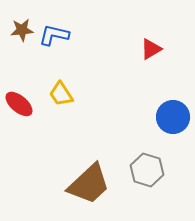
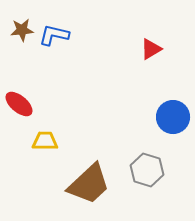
yellow trapezoid: moved 16 px left, 47 px down; rotated 124 degrees clockwise
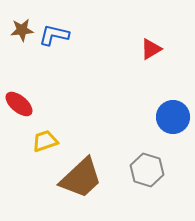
yellow trapezoid: rotated 20 degrees counterclockwise
brown trapezoid: moved 8 px left, 6 px up
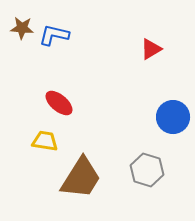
brown star: moved 2 px up; rotated 10 degrees clockwise
red ellipse: moved 40 px right, 1 px up
yellow trapezoid: rotated 28 degrees clockwise
brown trapezoid: rotated 15 degrees counterclockwise
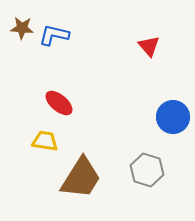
red triangle: moved 2 px left, 3 px up; rotated 40 degrees counterclockwise
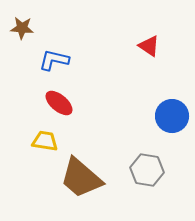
blue L-shape: moved 25 px down
red triangle: rotated 15 degrees counterclockwise
blue circle: moved 1 px left, 1 px up
gray hexagon: rotated 8 degrees counterclockwise
brown trapezoid: rotated 99 degrees clockwise
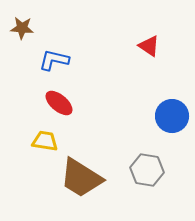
brown trapezoid: rotated 9 degrees counterclockwise
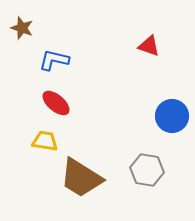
brown star: rotated 15 degrees clockwise
red triangle: rotated 15 degrees counterclockwise
red ellipse: moved 3 px left
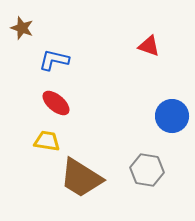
yellow trapezoid: moved 2 px right
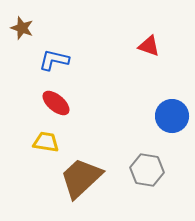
yellow trapezoid: moved 1 px left, 1 px down
brown trapezoid: rotated 105 degrees clockwise
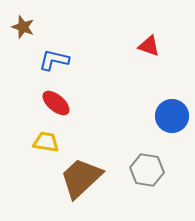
brown star: moved 1 px right, 1 px up
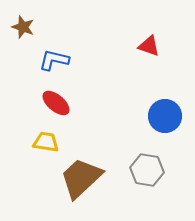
blue circle: moved 7 px left
